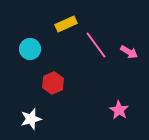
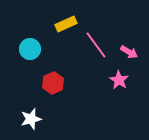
pink star: moved 30 px up
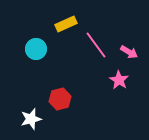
cyan circle: moved 6 px right
red hexagon: moved 7 px right, 16 px down; rotated 10 degrees clockwise
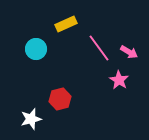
pink line: moved 3 px right, 3 px down
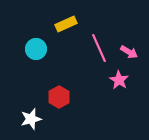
pink line: rotated 12 degrees clockwise
red hexagon: moved 1 px left, 2 px up; rotated 15 degrees counterclockwise
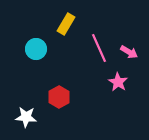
yellow rectangle: rotated 35 degrees counterclockwise
pink star: moved 1 px left, 2 px down
white star: moved 5 px left, 2 px up; rotated 20 degrees clockwise
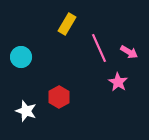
yellow rectangle: moved 1 px right
cyan circle: moved 15 px left, 8 px down
white star: moved 6 px up; rotated 15 degrees clockwise
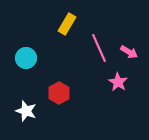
cyan circle: moved 5 px right, 1 px down
red hexagon: moved 4 px up
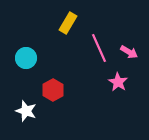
yellow rectangle: moved 1 px right, 1 px up
red hexagon: moved 6 px left, 3 px up
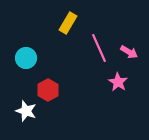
red hexagon: moved 5 px left
